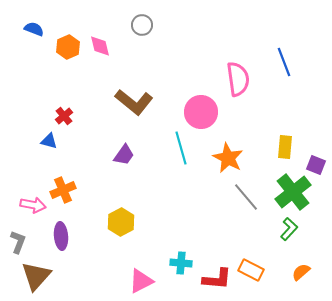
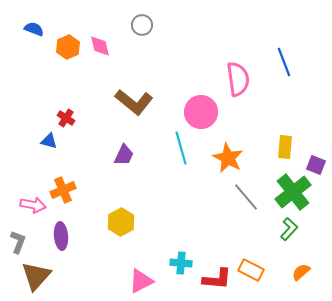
red cross: moved 2 px right, 2 px down; rotated 18 degrees counterclockwise
purple trapezoid: rotated 10 degrees counterclockwise
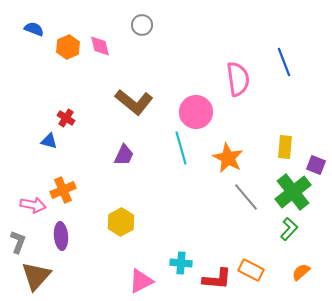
pink circle: moved 5 px left
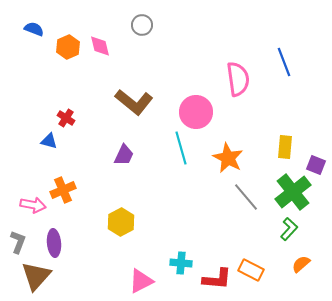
purple ellipse: moved 7 px left, 7 px down
orange semicircle: moved 8 px up
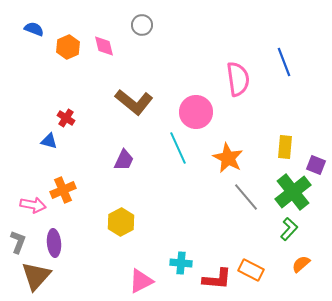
pink diamond: moved 4 px right
cyan line: moved 3 px left; rotated 8 degrees counterclockwise
purple trapezoid: moved 5 px down
